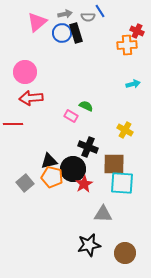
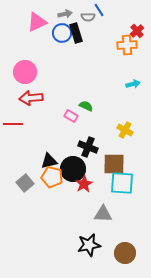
blue line: moved 1 px left, 1 px up
pink triangle: rotated 15 degrees clockwise
red cross: rotated 24 degrees clockwise
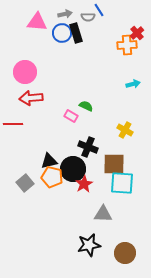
pink triangle: rotated 30 degrees clockwise
red cross: moved 2 px down
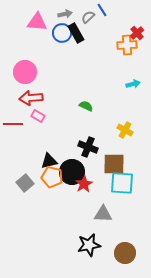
blue line: moved 3 px right
gray semicircle: rotated 136 degrees clockwise
black rectangle: rotated 12 degrees counterclockwise
pink rectangle: moved 33 px left
black circle: moved 1 px left, 3 px down
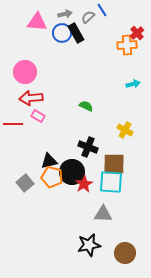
cyan square: moved 11 px left, 1 px up
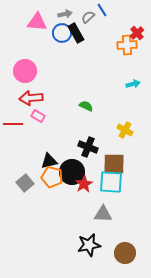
pink circle: moved 1 px up
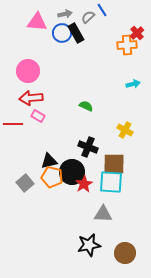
pink circle: moved 3 px right
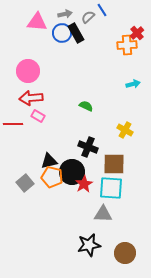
cyan square: moved 6 px down
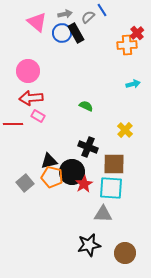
pink triangle: rotated 35 degrees clockwise
yellow cross: rotated 14 degrees clockwise
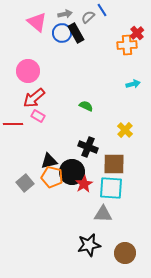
red arrow: moved 3 px right; rotated 35 degrees counterclockwise
